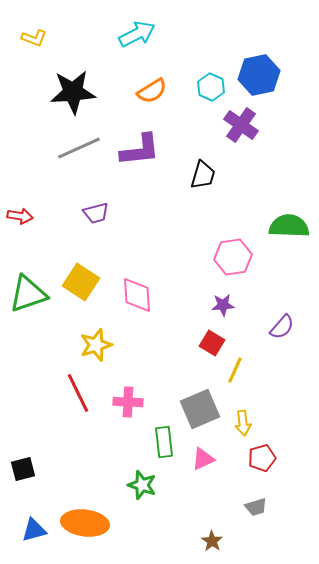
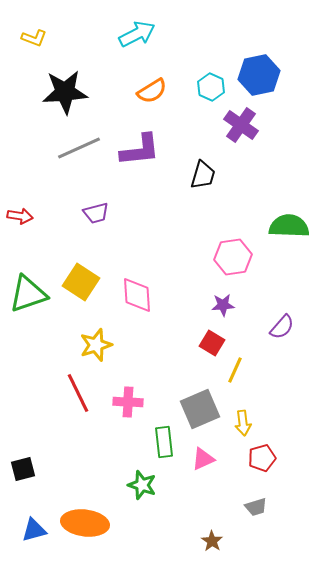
black star: moved 8 px left
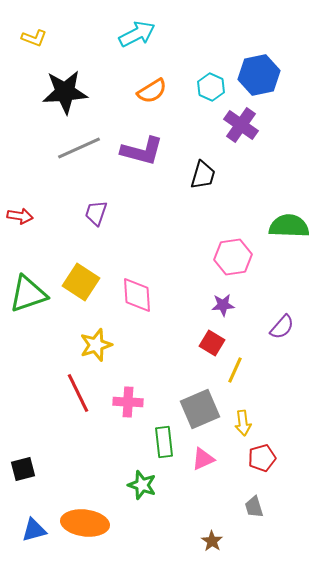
purple L-shape: moved 2 px right, 1 px down; rotated 21 degrees clockwise
purple trapezoid: rotated 124 degrees clockwise
gray trapezoid: moved 2 px left; rotated 90 degrees clockwise
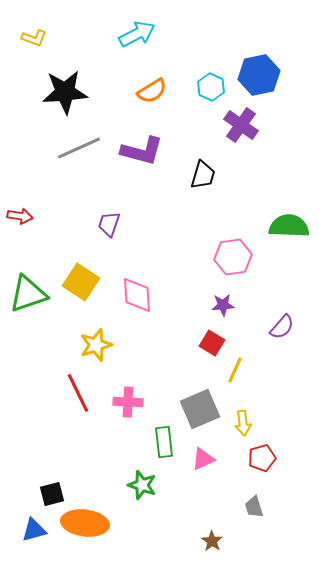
purple trapezoid: moved 13 px right, 11 px down
black square: moved 29 px right, 25 px down
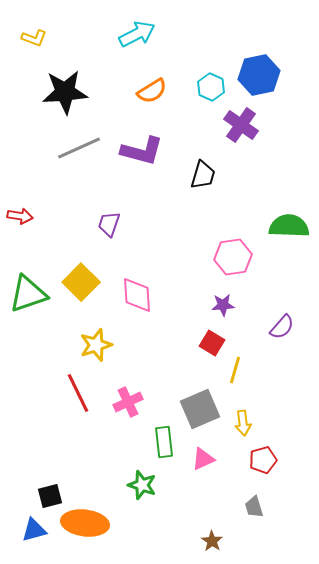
yellow square: rotated 12 degrees clockwise
yellow line: rotated 8 degrees counterclockwise
pink cross: rotated 28 degrees counterclockwise
red pentagon: moved 1 px right, 2 px down
black square: moved 2 px left, 2 px down
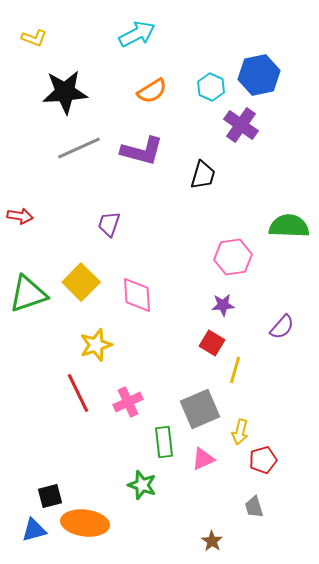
yellow arrow: moved 3 px left, 9 px down; rotated 20 degrees clockwise
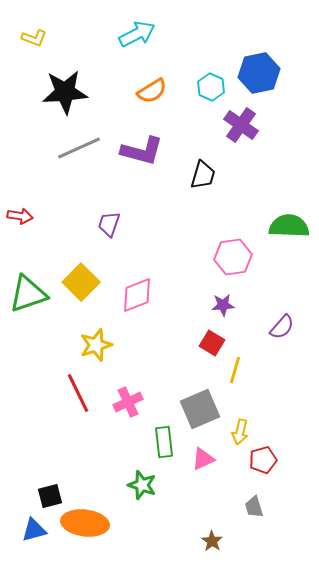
blue hexagon: moved 2 px up
pink diamond: rotated 72 degrees clockwise
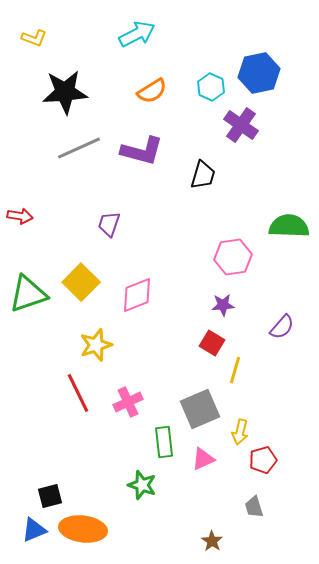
orange ellipse: moved 2 px left, 6 px down
blue triangle: rotated 8 degrees counterclockwise
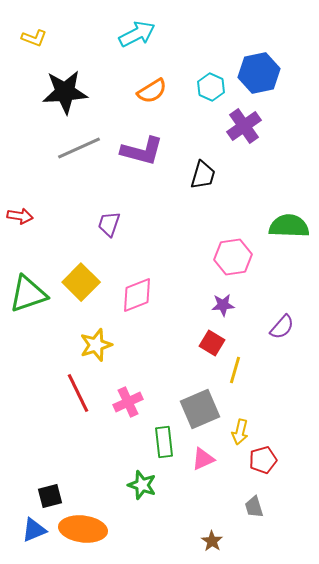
purple cross: moved 3 px right, 1 px down; rotated 20 degrees clockwise
